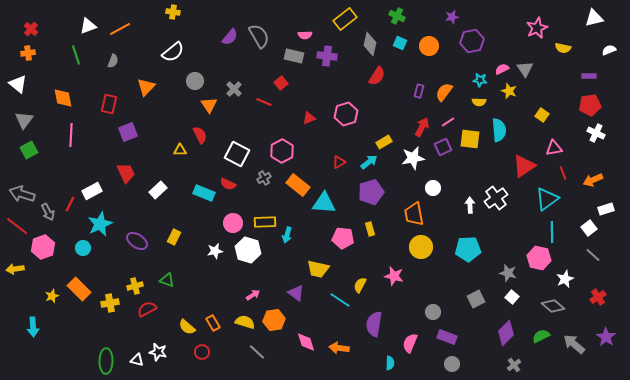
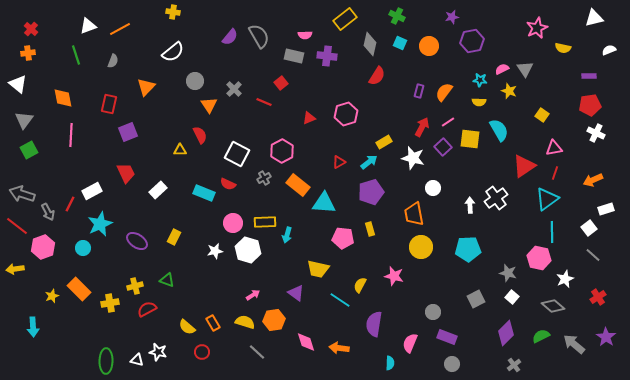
cyan semicircle at (499, 130): rotated 25 degrees counterclockwise
purple square at (443, 147): rotated 18 degrees counterclockwise
white star at (413, 158): rotated 25 degrees clockwise
red line at (563, 173): moved 8 px left; rotated 40 degrees clockwise
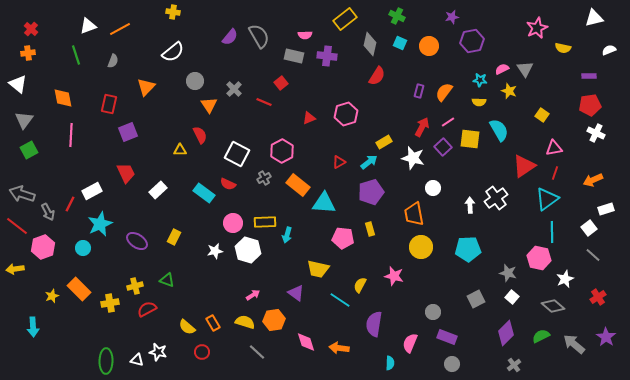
cyan rectangle at (204, 193): rotated 15 degrees clockwise
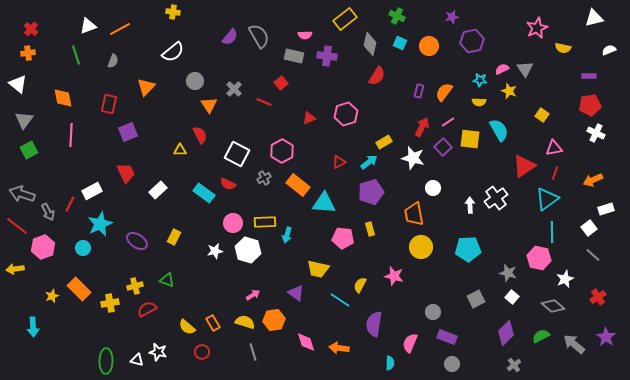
gray line at (257, 352): moved 4 px left; rotated 30 degrees clockwise
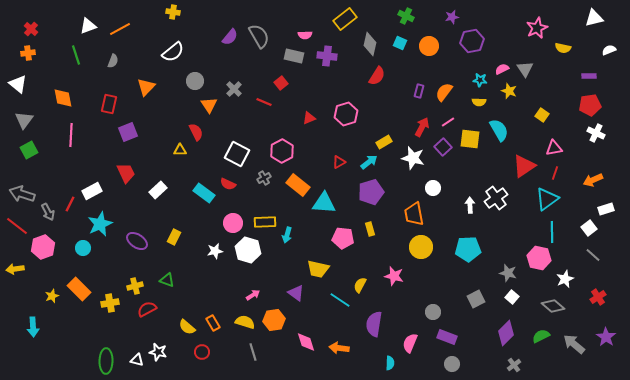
green cross at (397, 16): moved 9 px right
red semicircle at (200, 135): moved 4 px left, 3 px up
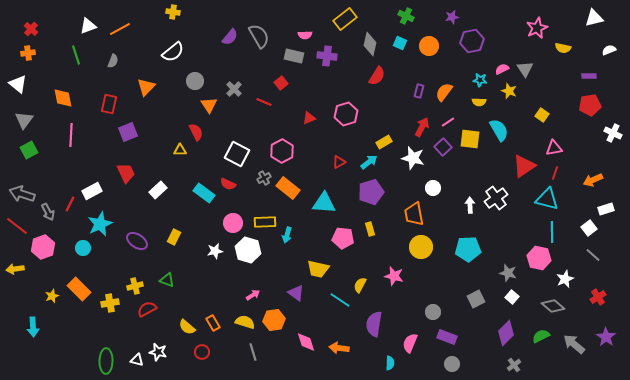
white cross at (596, 133): moved 17 px right
orange rectangle at (298, 185): moved 10 px left, 3 px down
cyan triangle at (547, 199): rotated 50 degrees clockwise
